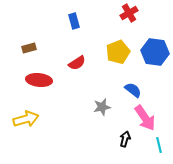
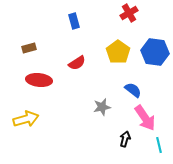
yellow pentagon: rotated 15 degrees counterclockwise
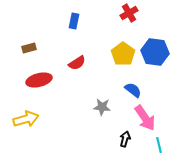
blue rectangle: rotated 28 degrees clockwise
yellow pentagon: moved 5 px right, 2 px down
red ellipse: rotated 20 degrees counterclockwise
gray star: rotated 18 degrees clockwise
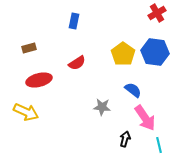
red cross: moved 28 px right
yellow arrow: moved 7 px up; rotated 40 degrees clockwise
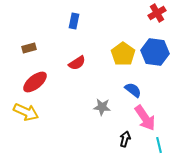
red ellipse: moved 4 px left, 2 px down; rotated 25 degrees counterclockwise
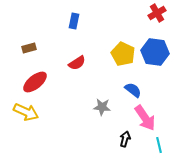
yellow pentagon: rotated 10 degrees counterclockwise
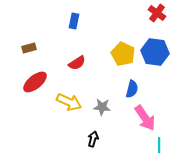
red cross: rotated 24 degrees counterclockwise
blue semicircle: moved 1 px left, 1 px up; rotated 66 degrees clockwise
yellow arrow: moved 43 px right, 10 px up
black arrow: moved 32 px left
cyan line: rotated 14 degrees clockwise
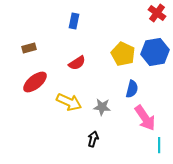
blue hexagon: rotated 16 degrees counterclockwise
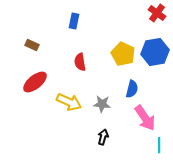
brown rectangle: moved 3 px right, 3 px up; rotated 40 degrees clockwise
red semicircle: moved 3 px right, 1 px up; rotated 114 degrees clockwise
gray star: moved 3 px up
black arrow: moved 10 px right, 2 px up
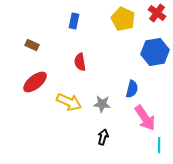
yellow pentagon: moved 35 px up
